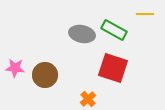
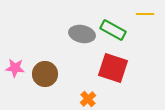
green rectangle: moved 1 px left
brown circle: moved 1 px up
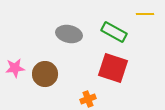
green rectangle: moved 1 px right, 2 px down
gray ellipse: moved 13 px left
pink star: rotated 12 degrees counterclockwise
orange cross: rotated 21 degrees clockwise
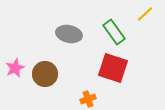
yellow line: rotated 42 degrees counterclockwise
green rectangle: rotated 25 degrees clockwise
pink star: rotated 18 degrees counterclockwise
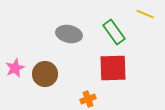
yellow line: rotated 66 degrees clockwise
red square: rotated 20 degrees counterclockwise
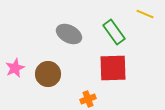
gray ellipse: rotated 15 degrees clockwise
brown circle: moved 3 px right
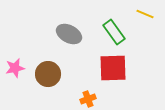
pink star: rotated 12 degrees clockwise
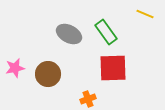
green rectangle: moved 8 px left
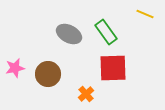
orange cross: moved 2 px left, 5 px up; rotated 21 degrees counterclockwise
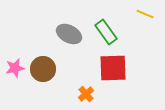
brown circle: moved 5 px left, 5 px up
